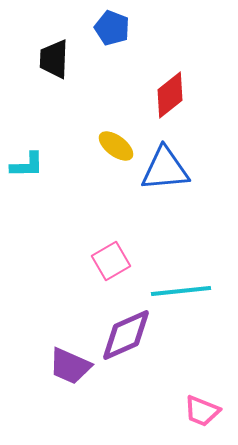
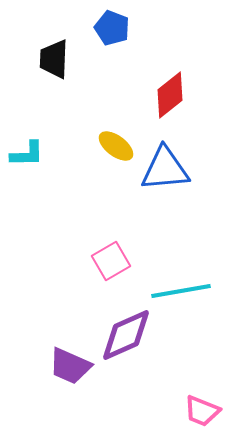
cyan L-shape: moved 11 px up
cyan line: rotated 4 degrees counterclockwise
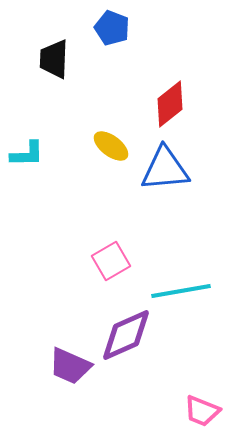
red diamond: moved 9 px down
yellow ellipse: moved 5 px left
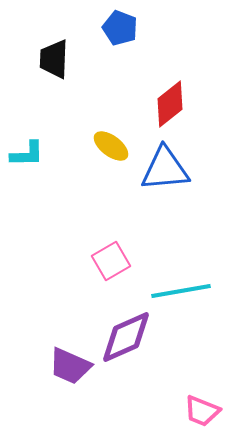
blue pentagon: moved 8 px right
purple diamond: moved 2 px down
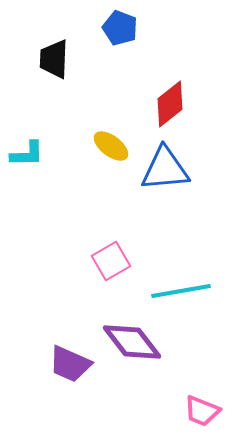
purple diamond: moved 6 px right, 5 px down; rotated 76 degrees clockwise
purple trapezoid: moved 2 px up
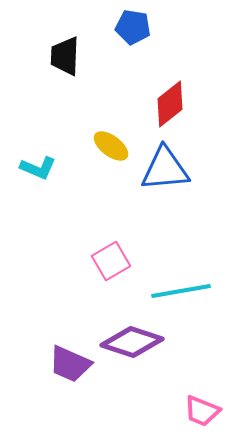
blue pentagon: moved 13 px right, 1 px up; rotated 12 degrees counterclockwise
black trapezoid: moved 11 px right, 3 px up
cyan L-shape: moved 11 px right, 14 px down; rotated 24 degrees clockwise
purple diamond: rotated 34 degrees counterclockwise
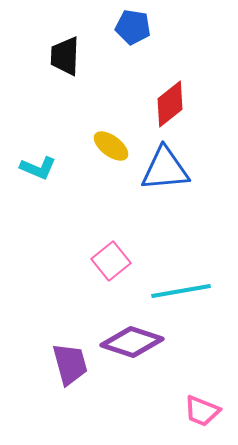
pink square: rotated 9 degrees counterclockwise
purple trapezoid: rotated 129 degrees counterclockwise
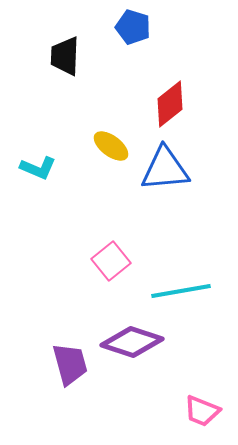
blue pentagon: rotated 8 degrees clockwise
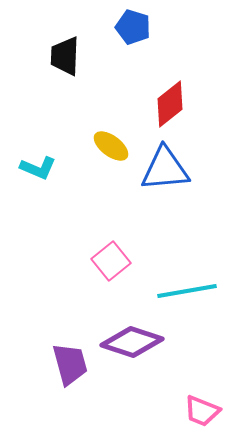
cyan line: moved 6 px right
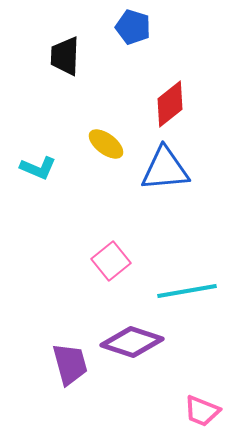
yellow ellipse: moved 5 px left, 2 px up
